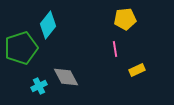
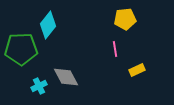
green pentagon: moved 1 px down; rotated 16 degrees clockwise
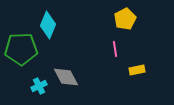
yellow pentagon: rotated 20 degrees counterclockwise
cyan diamond: rotated 16 degrees counterclockwise
yellow rectangle: rotated 14 degrees clockwise
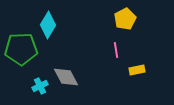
cyan diamond: rotated 8 degrees clockwise
pink line: moved 1 px right, 1 px down
cyan cross: moved 1 px right
